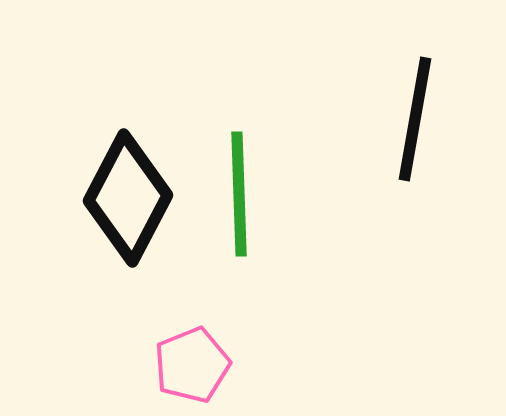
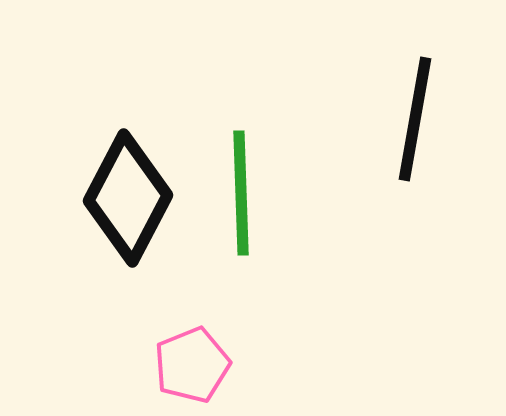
green line: moved 2 px right, 1 px up
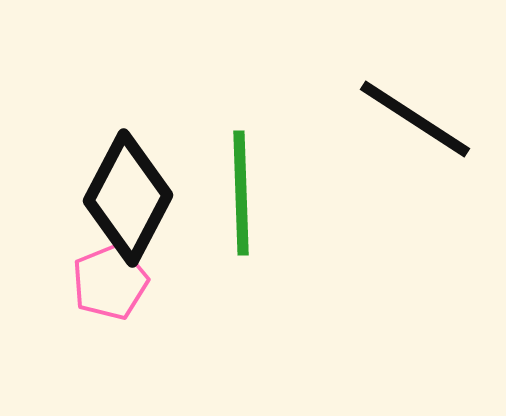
black line: rotated 67 degrees counterclockwise
pink pentagon: moved 82 px left, 83 px up
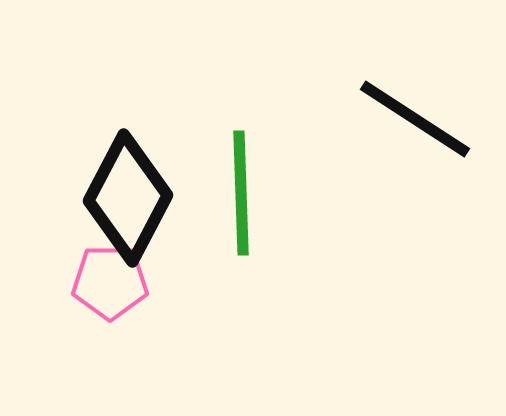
pink pentagon: rotated 22 degrees clockwise
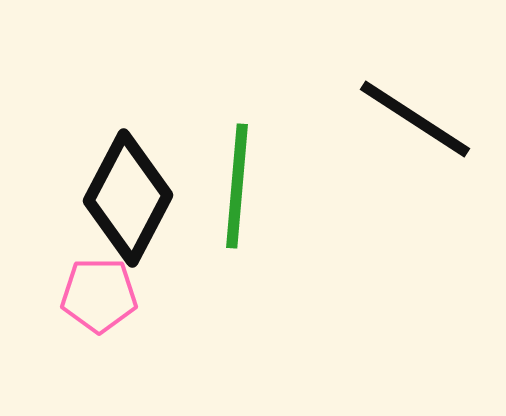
green line: moved 4 px left, 7 px up; rotated 7 degrees clockwise
pink pentagon: moved 11 px left, 13 px down
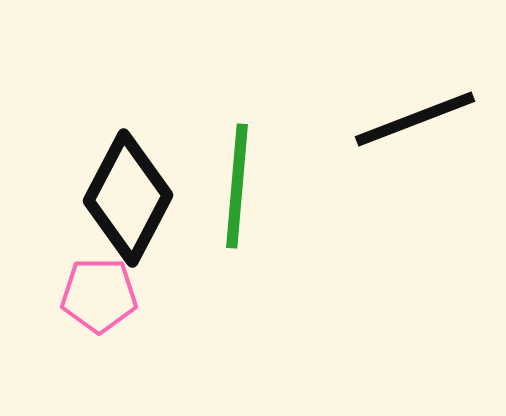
black line: rotated 54 degrees counterclockwise
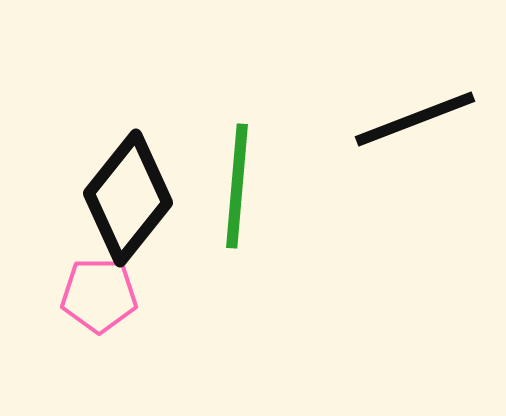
black diamond: rotated 11 degrees clockwise
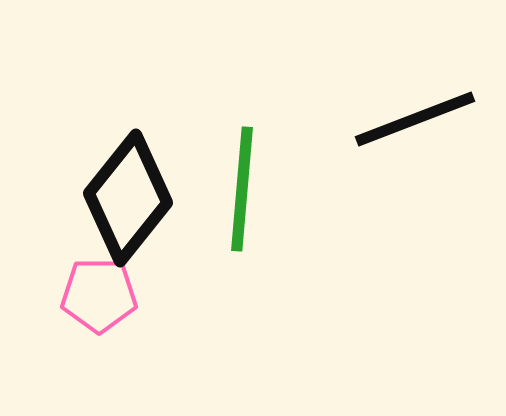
green line: moved 5 px right, 3 px down
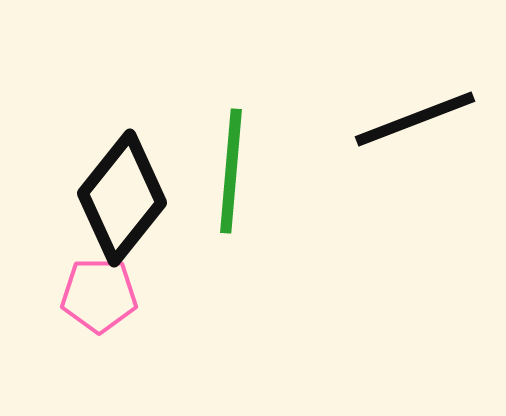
green line: moved 11 px left, 18 px up
black diamond: moved 6 px left
